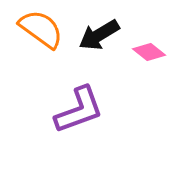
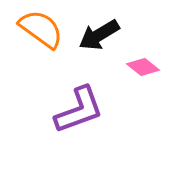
pink diamond: moved 6 px left, 15 px down
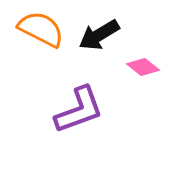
orange semicircle: rotated 9 degrees counterclockwise
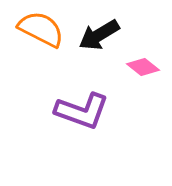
purple L-shape: moved 3 px right, 1 px down; rotated 40 degrees clockwise
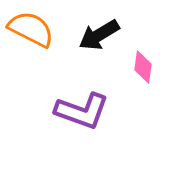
orange semicircle: moved 10 px left
pink diamond: rotated 60 degrees clockwise
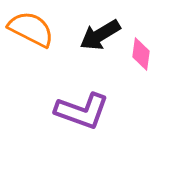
black arrow: moved 1 px right
pink diamond: moved 2 px left, 13 px up
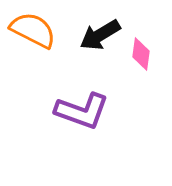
orange semicircle: moved 2 px right, 1 px down
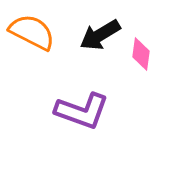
orange semicircle: moved 1 px left, 2 px down
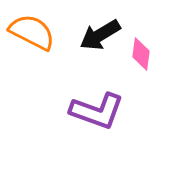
purple L-shape: moved 15 px right
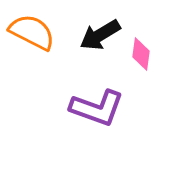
purple L-shape: moved 3 px up
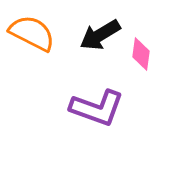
orange semicircle: moved 1 px down
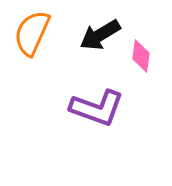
orange semicircle: rotated 93 degrees counterclockwise
pink diamond: moved 2 px down
